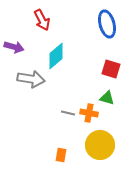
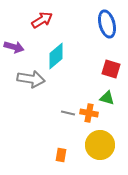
red arrow: rotated 95 degrees counterclockwise
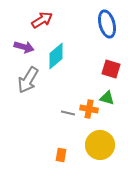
purple arrow: moved 10 px right
gray arrow: moved 3 px left, 1 px down; rotated 112 degrees clockwise
orange cross: moved 4 px up
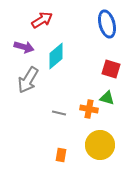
gray line: moved 9 px left
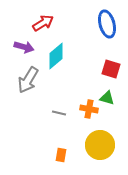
red arrow: moved 1 px right, 3 px down
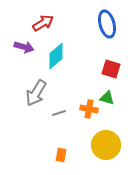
gray arrow: moved 8 px right, 13 px down
gray line: rotated 32 degrees counterclockwise
yellow circle: moved 6 px right
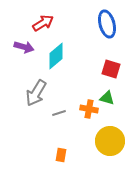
yellow circle: moved 4 px right, 4 px up
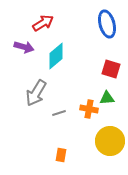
green triangle: rotated 21 degrees counterclockwise
